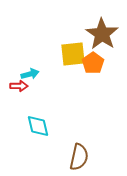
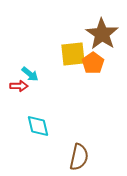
cyan arrow: rotated 54 degrees clockwise
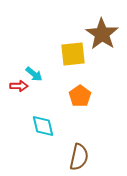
orange pentagon: moved 13 px left, 33 px down
cyan arrow: moved 4 px right
cyan diamond: moved 5 px right
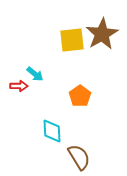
brown star: rotated 8 degrees clockwise
yellow square: moved 1 px left, 14 px up
cyan arrow: moved 1 px right
cyan diamond: moved 9 px right, 5 px down; rotated 10 degrees clockwise
brown semicircle: rotated 44 degrees counterclockwise
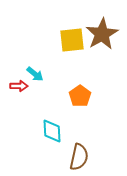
brown semicircle: rotated 44 degrees clockwise
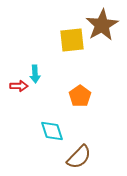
brown star: moved 9 px up
cyan arrow: rotated 48 degrees clockwise
cyan diamond: rotated 15 degrees counterclockwise
brown semicircle: rotated 32 degrees clockwise
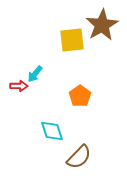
cyan arrow: rotated 42 degrees clockwise
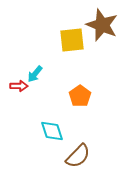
brown star: rotated 20 degrees counterclockwise
brown semicircle: moved 1 px left, 1 px up
